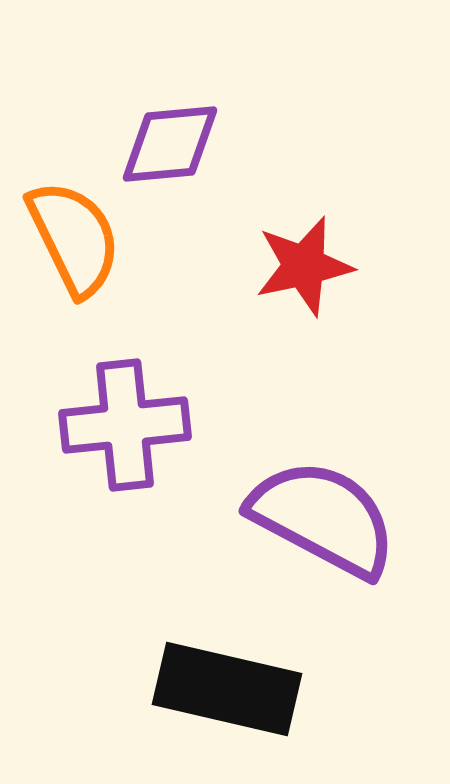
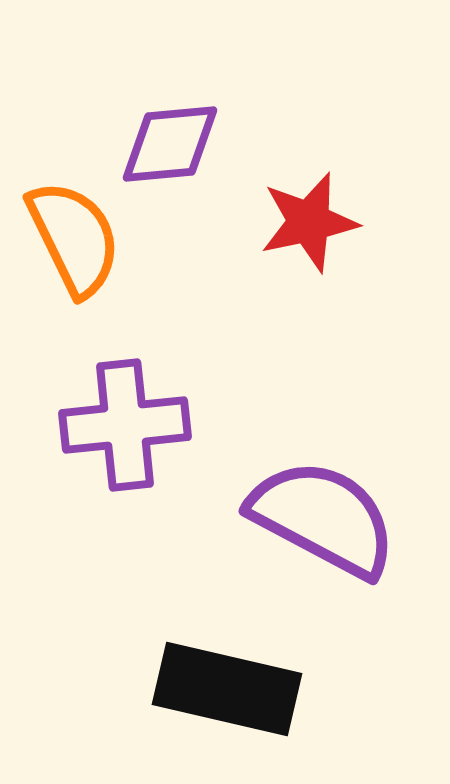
red star: moved 5 px right, 44 px up
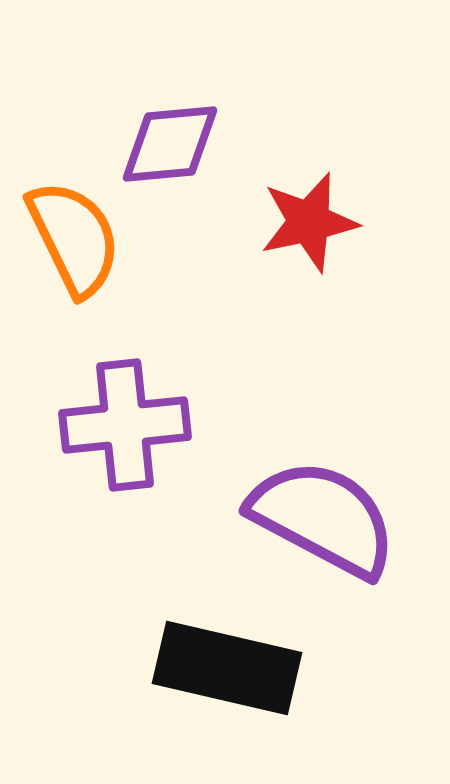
black rectangle: moved 21 px up
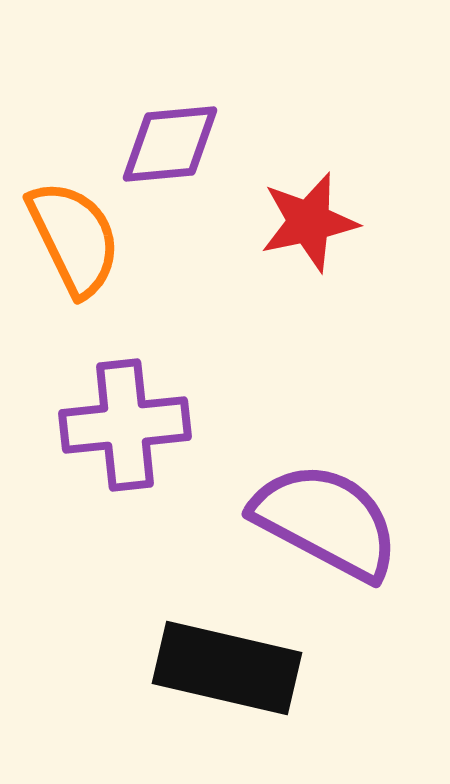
purple semicircle: moved 3 px right, 3 px down
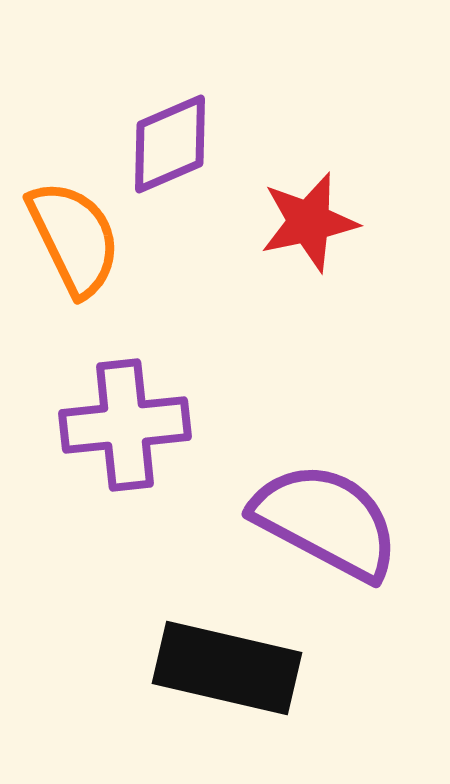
purple diamond: rotated 18 degrees counterclockwise
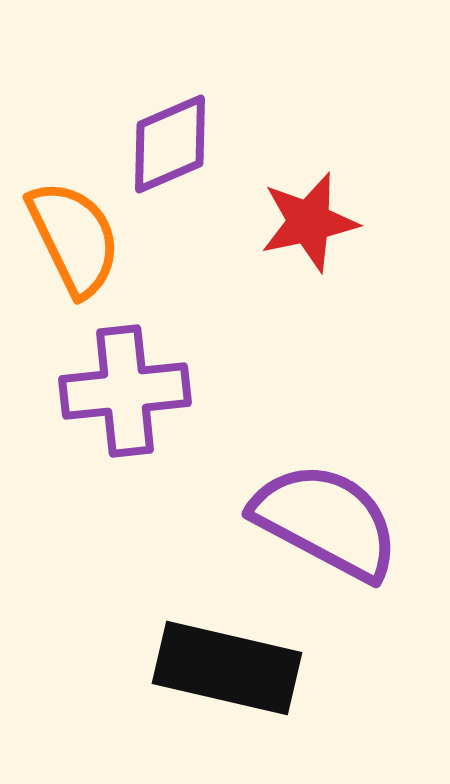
purple cross: moved 34 px up
